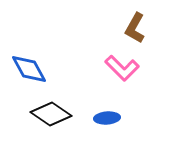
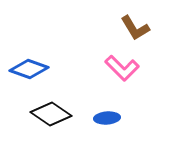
brown L-shape: rotated 60 degrees counterclockwise
blue diamond: rotated 42 degrees counterclockwise
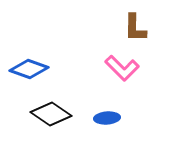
brown L-shape: rotated 32 degrees clockwise
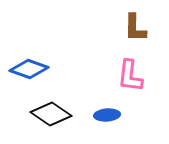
pink L-shape: moved 8 px right, 8 px down; rotated 52 degrees clockwise
blue ellipse: moved 3 px up
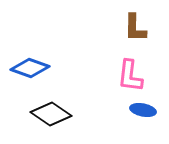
blue diamond: moved 1 px right, 1 px up
blue ellipse: moved 36 px right, 5 px up; rotated 15 degrees clockwise
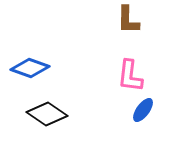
brown L-shape: moved 7 px left, 8 px up
blue ellipse: rotated 65 degrees counterclockwise
black diamond: moved 4 px left
